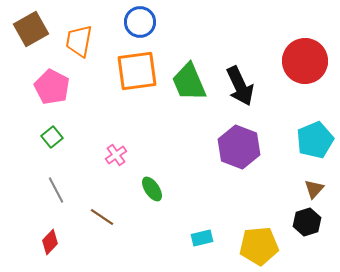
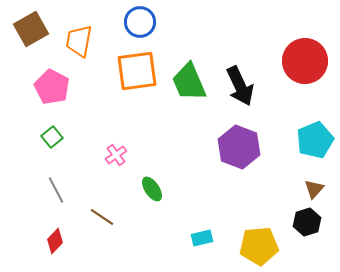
red diamond: moved 5 px right, 1 px up
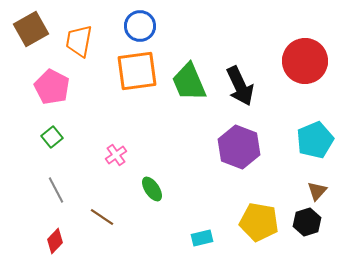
blue circle: moved 4 px down
brown triangle: moved 3 px right, 2 px down
yellow pentagon: moved 24 px up; rotated 15 degrees clockwise
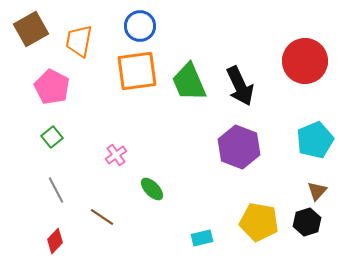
green ellipse: rotated 10 degrees counterclockwise
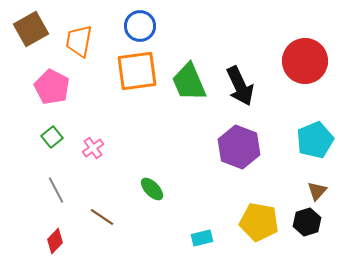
pink cross: moved 23 px left, 7 px up
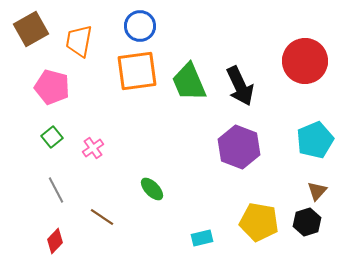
pink pentagon: rotated 12 degrees counterclockwise
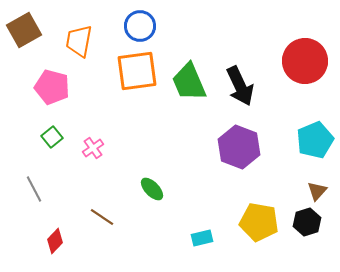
brown square: moved 7 px left, 1 px down
gray line: moved 22 px left, 1 px up
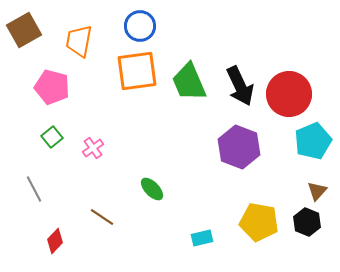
red circle: moved 16 px left, 33 px down
cyan pentagon: moved 2 px left, 1 px down
black hexagon: rotated 20 degrees counterclockwise
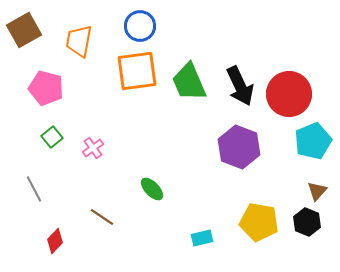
pink pentagon: moved 6 px left, 1 px down
